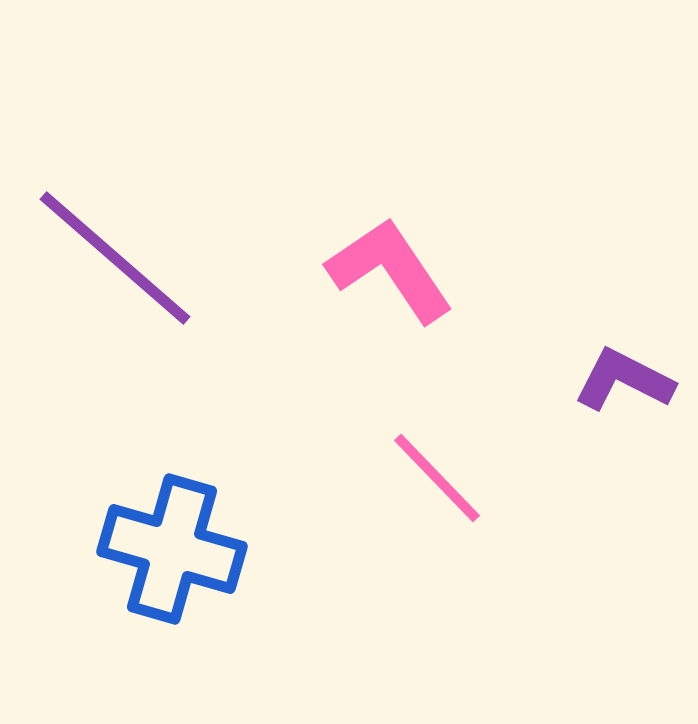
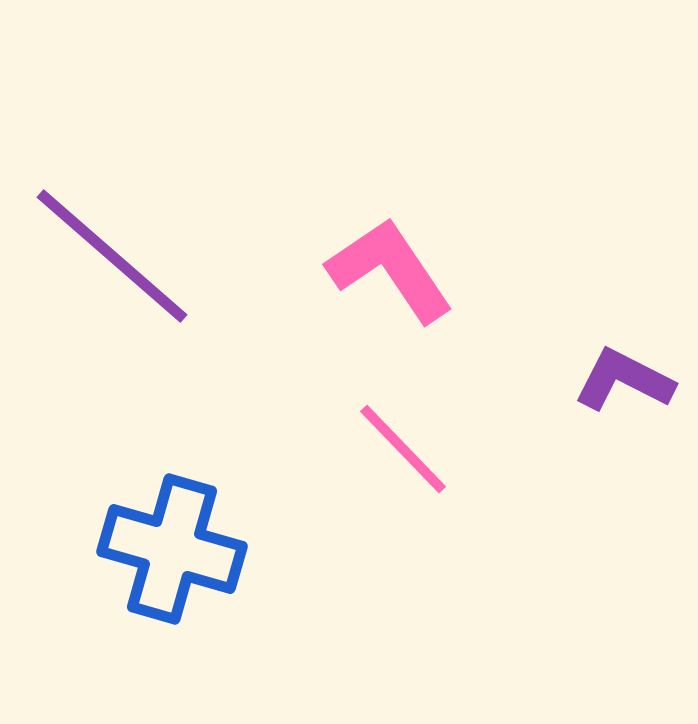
purple line: moved 3 px left, 2 px up
pink line: moved 34 px left, 29 px up
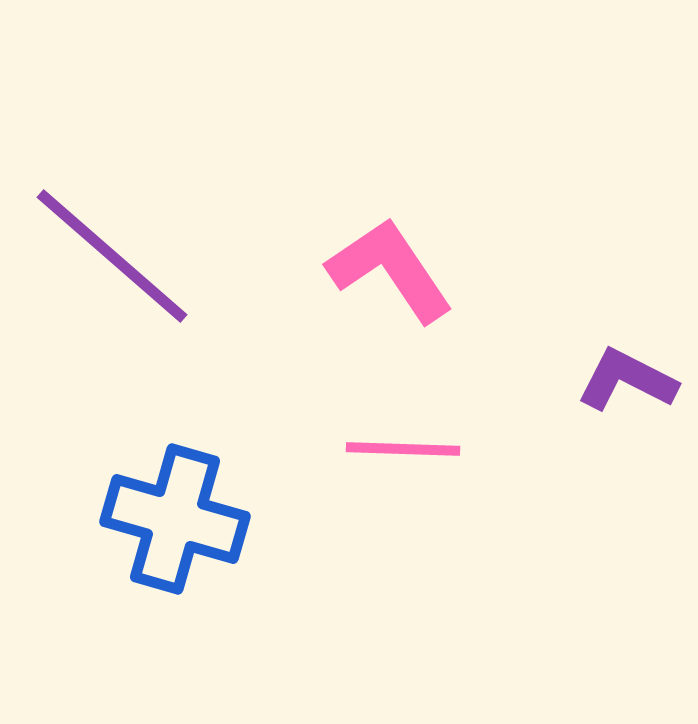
purple L-shape: moved 3 px right
pink line: rotated 44 degrees counterclockwise
blue cross: moved 3 px right, 30 px up
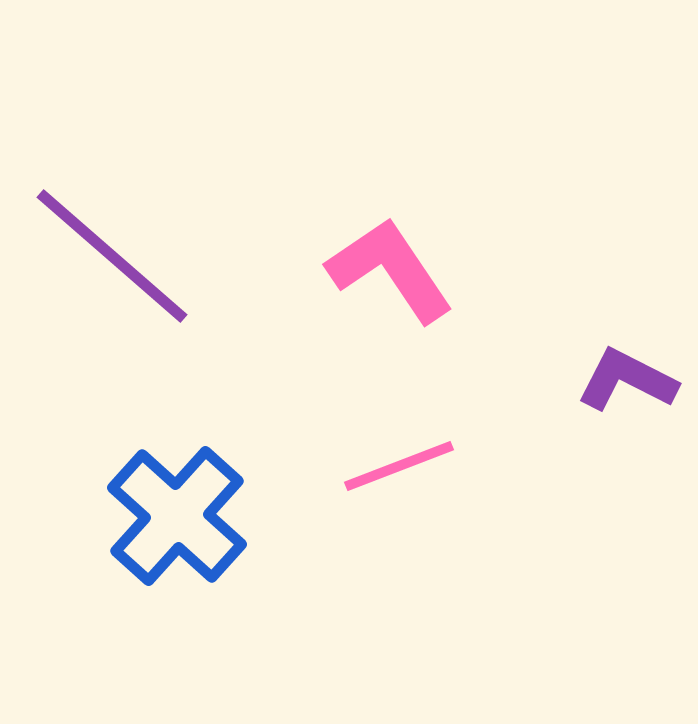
pink line: moved 4 px left, 17 px down; rotated 23 degrees counterclockwise
blue cross: moved 2 px right, 3 px up; rotated 26 degrees clockwise
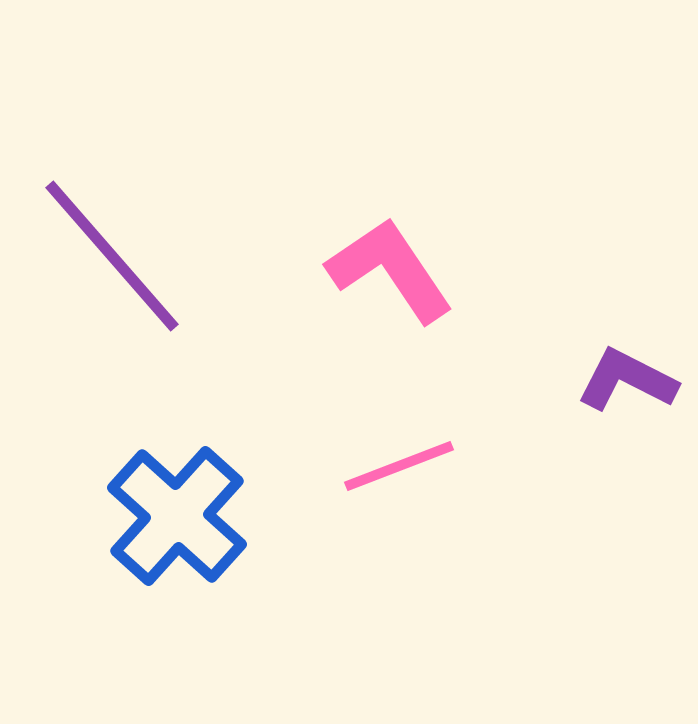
purple line: rotated 8 degrees clockwise
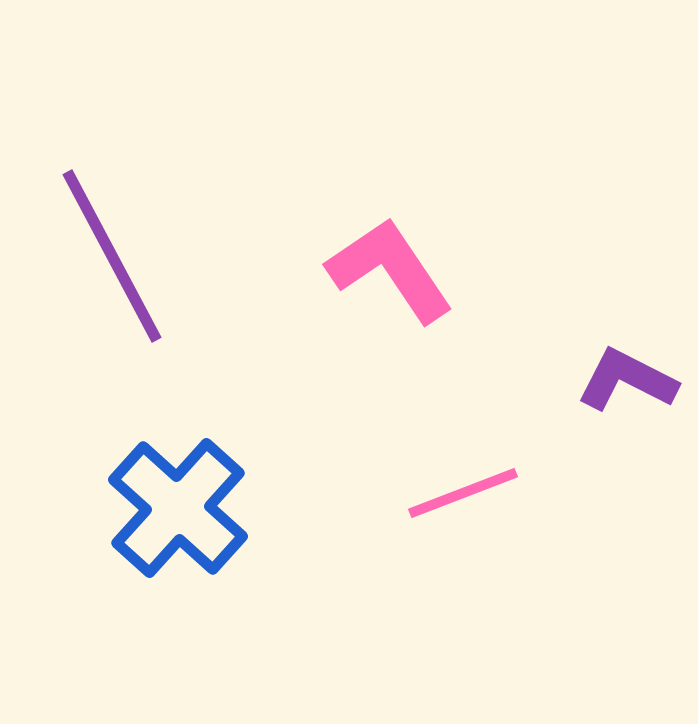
purple line: rotated 13 degrees clockwise
pink line: moved 64 px right, 27 px down
blue cross: moved 1 px right, 8 px up
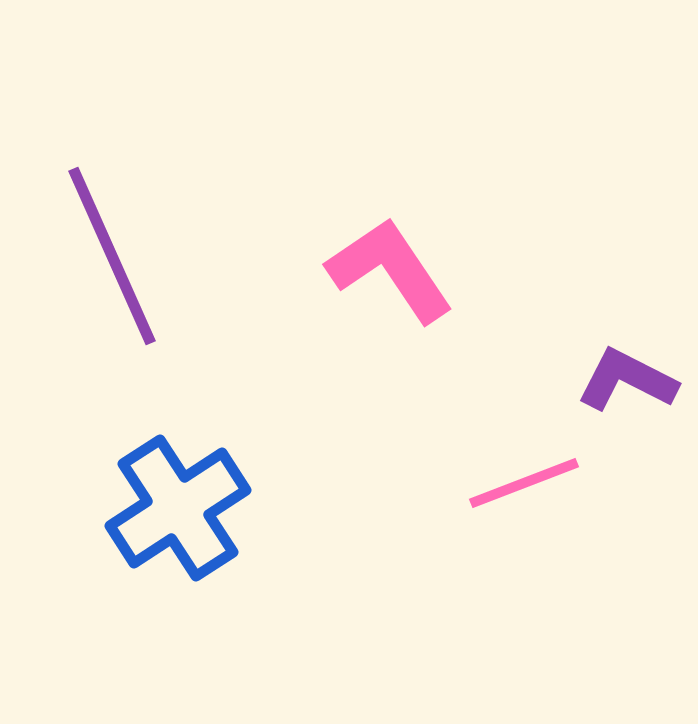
purple line: rotated 4 degrees clockwise
pink line: moved 61 px right, 10 px up
blue cross: rotated 15 degrees clockwise
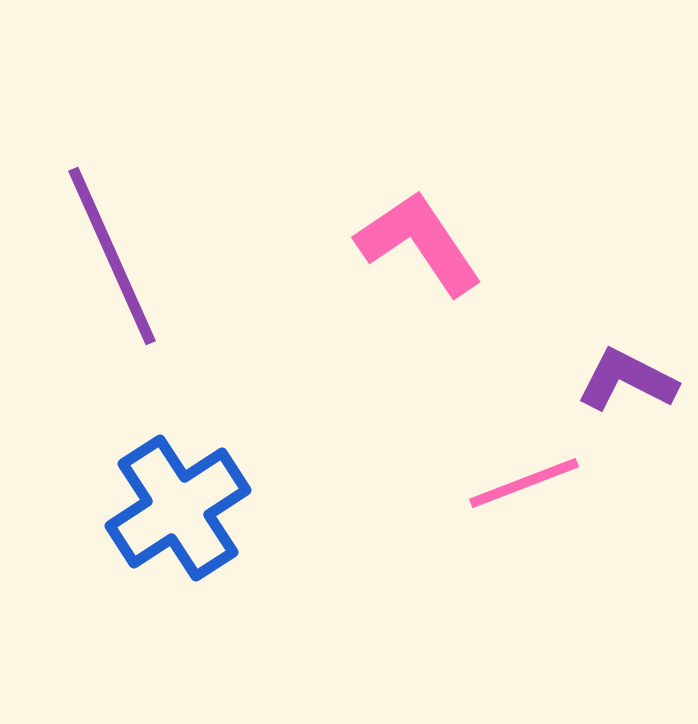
pink L-shape: moved 29 px right, 27 px up
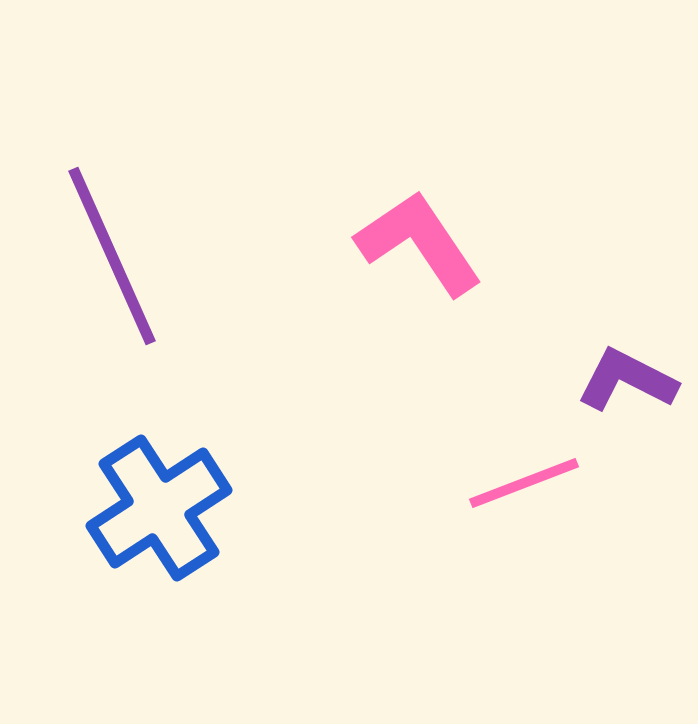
blue cross: moved 19 px left
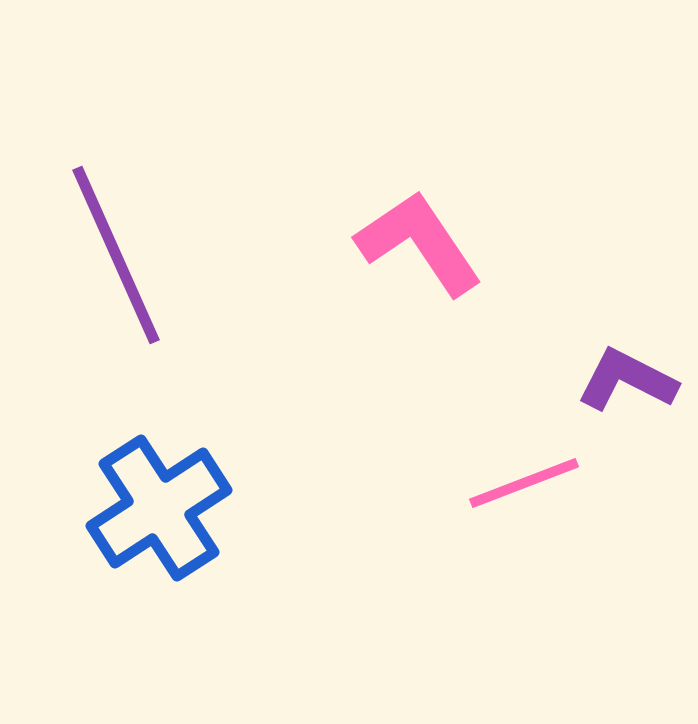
purple line: moved 4 px right, 1 px up
